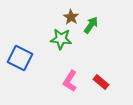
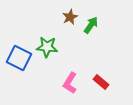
brown star: moved 1 px left; rotated 14 degrees clockwise
green star: moved 14 px left, 8 px down
blue square: moved 1 px left
pink L-shape: moved 2 px down
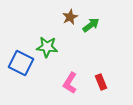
green arrow: rotated 18 degrees clockwise
blue square: moved 2 px right, 5 px down
red rectangle: rotated 28 degrees clockwise
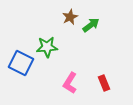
green star: rotated 10 degrees counterclockwise
red rectangle: moved 3 px right, 1 px down
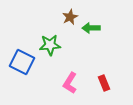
green arrow: moved 3 px down; rotated 144 degrees counterclockwise
green star: moved 3 px right, 2 px up
blue square: moved 1 px right, 1 px up
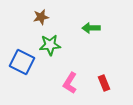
brown star: moved 29 px left; rotated 14 degrees clockwise
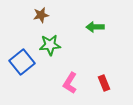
brown star: moved 2 px up
green arrow: moved 4 px right, 1 px up
blue square: rotated 25 degrees clockwise
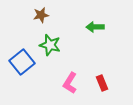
green star: rotated 20 degrees clockwise
red rectangle: moved 2 px left
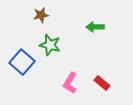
blue square: rotated 10 degrees counterclockwise
red rectangle: rotated 28 degrees counterclockwise
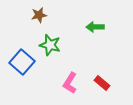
brown star: moved 2 px left
